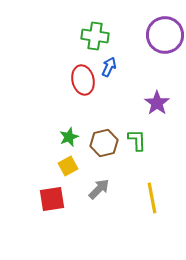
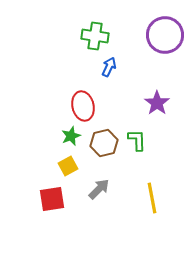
red ellipse: moved 26 px down
green star: moved 2 px right, 1 px up
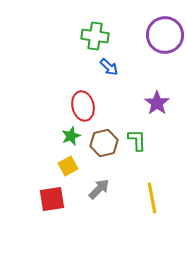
blue arrow: rotated 108 degrees clockwise
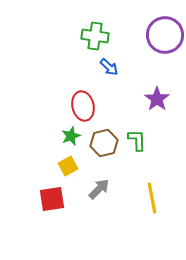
purple star: moved 4 px up
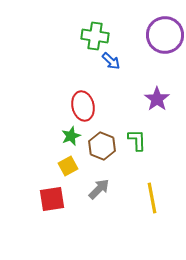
blue arrow: moved 2 px right, 6 px up
brown hexagon: moved 2 px left, 3 px down; rotated 24 degrees counterclockwise
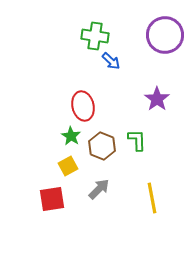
green star: rotated 18 degrees counterclockwise
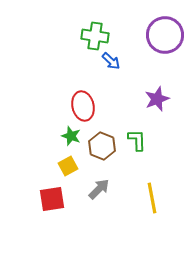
purple star: rotated 15 degrees clockwise
green star: rotated 12 degrees counterclockwise
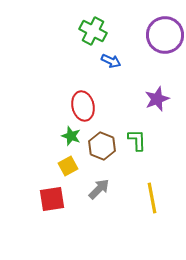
green cross: moved 2 px left, 5 px up; rotated 20 degrees clockwise
blue arrow: rotated 18 degrees counterclockwise
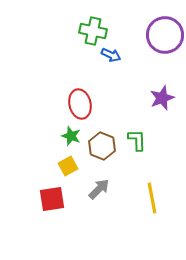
green cross: rotated 16 degrees counterclockwise
blue arrow: moved 6 px up
purple star: moved 5 px right, 1 px up
red ellipse: moved 3 px left, 2 px up
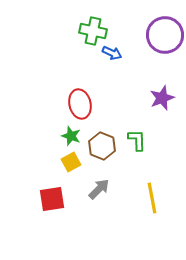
blue arrow: moved 1 px right, 2 px up
yellow square: moved 3 px right, 4 px up
